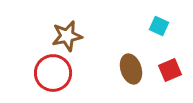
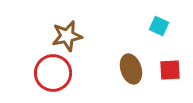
red square: rotated 20 degrees clockwise
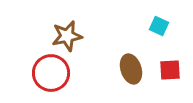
red circle: moved 2 px left
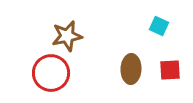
brown ellipse: rotated 20 degrees clockwise
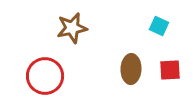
brown star: moved 5 px right, 8 px up
red circle: moved 6 px left, 3 px down
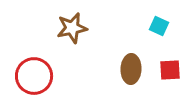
red circle: moved 11 px left
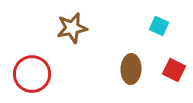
red square: moved 4 px right; rotated 30 degrees clockwise
red circle: moved 2 px left, 2 px up
